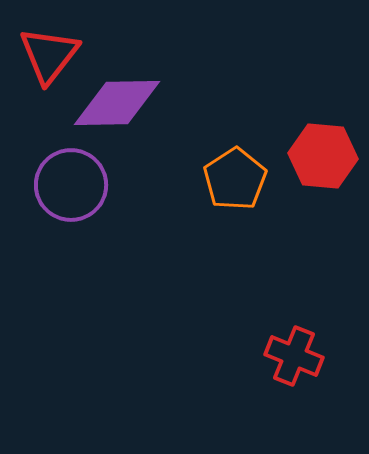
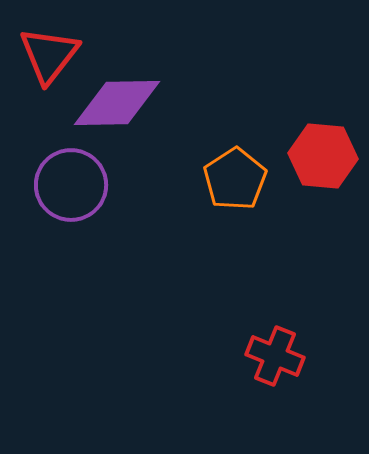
red cross: moved 19 px left
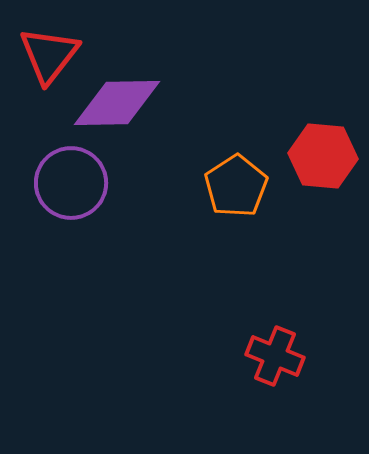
orange pentagon: moved 1 px right, 7 px down
purple circle: moved 2 px up
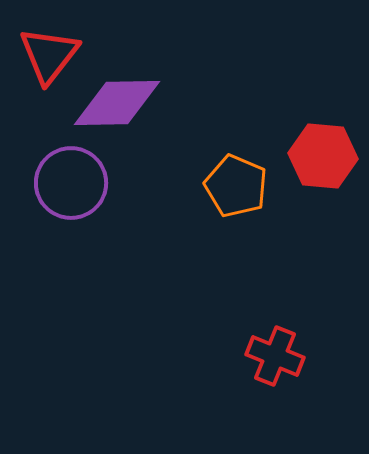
orange pentagon: rotated 16 degrees counterclockwise
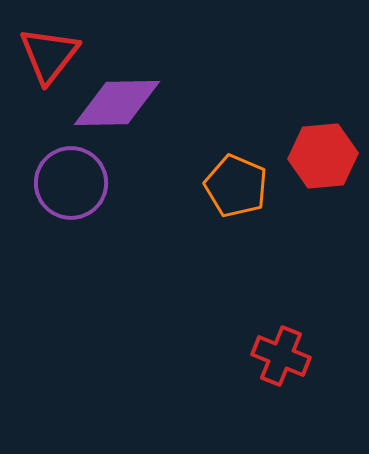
red hexagon: rotated 10 degrees counterclockwise
red cross: moved 6 px right
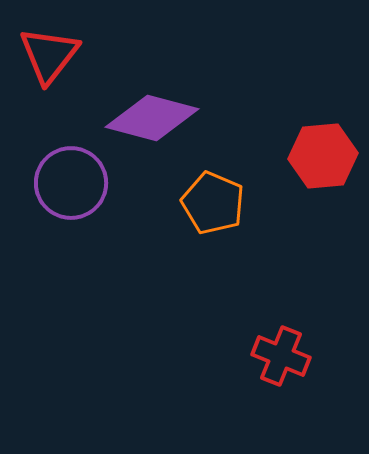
purple diamond: moved 35 px right, 15 px down; rotated 16 degrees clockwise
orange pentagon: moved 23 px left, 17 px down
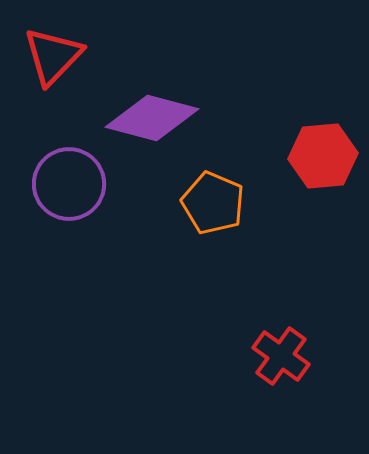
red triangle: moved 4 px right, 1 px down; rotated 6 degrees clockwise
purple circle: moved 2 px left, 1 px down
red cross: rotated 14 degrees clockwise
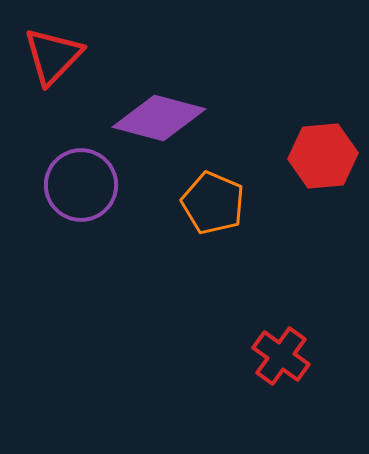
purple diamond: moved 7 px right
purple circle: moved 12 px right, 1 px down
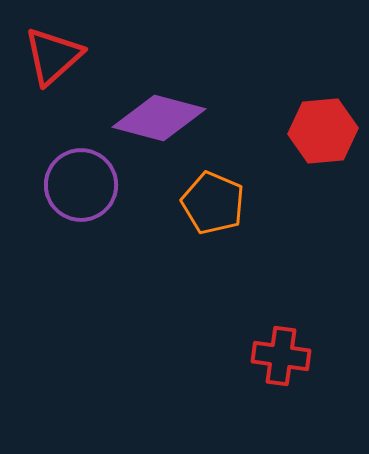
red triangle: rotated 4 degrees clockwise
red hexagon: moved 25 px up
red cross: rotated 28 degrees counterclockwise
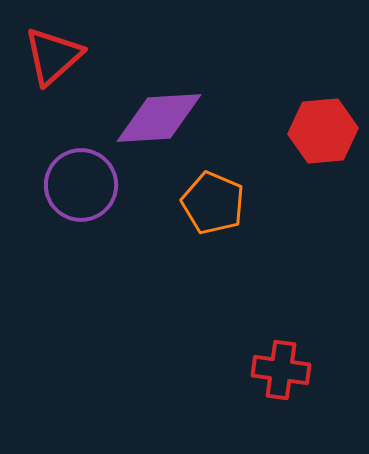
purple diamond: rotated 18 degrees counterclockwise
red cross: moved 14 px down
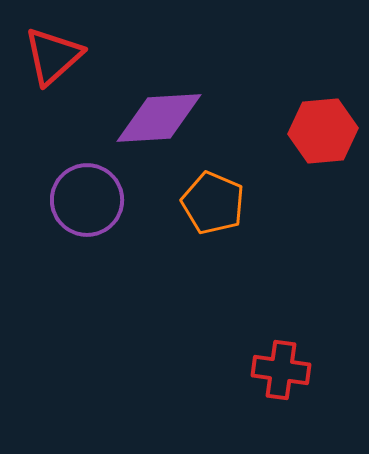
purple circle: moved 6 px right, 15 px down
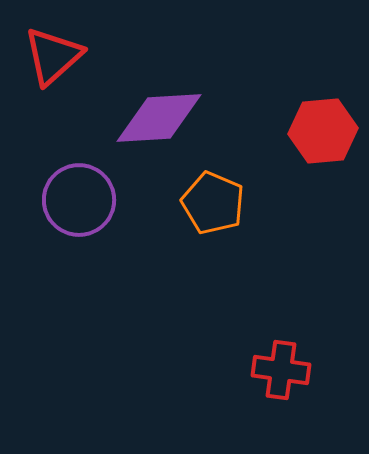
purple circle: moved 8 px left
